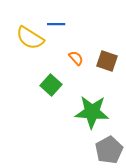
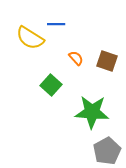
gray pentagon: moved 2 px left, 1 px down
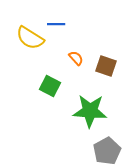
brown square: moved 1 px left, 5 px down
green square: moved 1 px left, 1 px down; rotated 15 degrees counterclockwise
green star: moved 2 px left, 1 px up
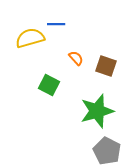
yellow semicircle: rotated 132 degrees clockwise
green square: moved 1 px left, 1 px up
green star: moved 7 px right; rotated 20 degrees counterclockwise
gray pentagon: rotated 16 degrees counterclockwise
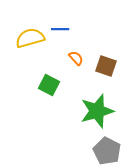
blue line: moved 4 px right, 5 px down
